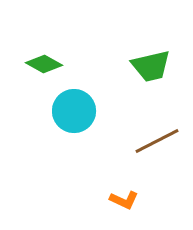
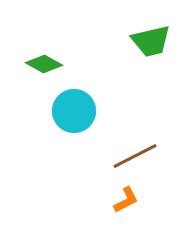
green trapezoid: moved 25 px up
brown line: moved 22 px left, 15 px down
orange L-shape: moved 2 px right; rotated 52 degrees counterclockwise
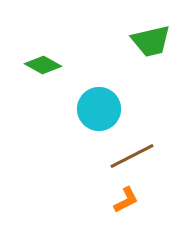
green diamond: moved 1 px left, 1 px down
cyan circle: moved 25 px right, 2 px up
brown line: moved 3 px left
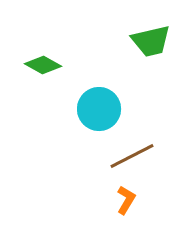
orange L-shape: rotated 32 degrees counterclockwise
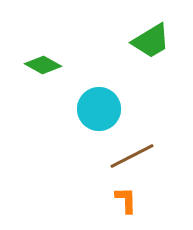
green trapezoid: rotated 18 degrees counterclockwise
orange L-shape: rotated 32 degrees counterclockwise
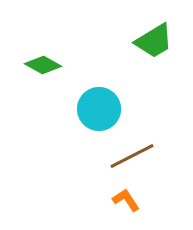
green trapezoid: moved 3 px right
orange L-shape: rotated 32 degrees counterclockwise
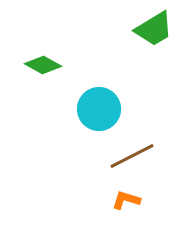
green trapezoid: moved 12 px up
orange L-shape: rotated 40 degrees counterclockwise
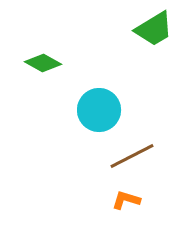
green diamond: moved 2 px up
cyan circle: moved 1 px down
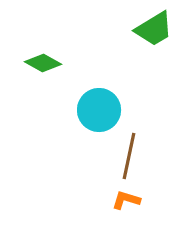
brown line: moved 3 px left; rotated 51 degrees counterclockwise
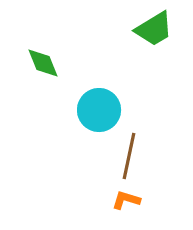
green diamond: rotated 39 degrees clockwise
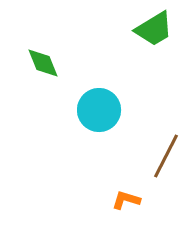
brown line: moved 37 px right; rotated 15 degrees clockwise
